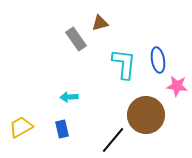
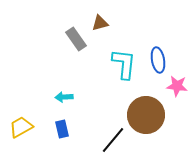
cyan arrow: moved 5 px left
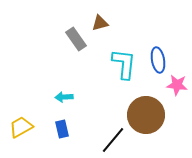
pink star: moved 1 px up
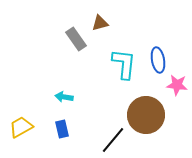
cyan arrow: rotated 12 degrees clockwise
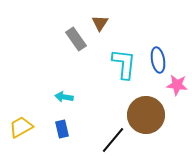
brown triangle: rotated 42 degrees counterclockwise
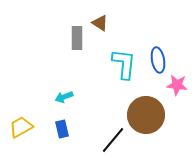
brown triangle: rotated 30 degrees counterclockwise
gray rectangle: moved 1 px right, 1 px up; rotated 35 degrees clockwise
cyan arrow: rotated 30 degrees counterclockwise
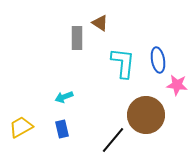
cyan L-shape: moved 1 px left, 1 px up
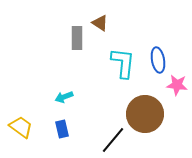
brown circle: moved 1 px left, 1 px up
yellow trapezoid: rotated 65 degrees clockwise
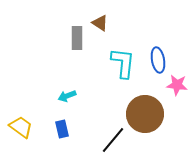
cyan arrow: moved 3 px right, 1 px up
